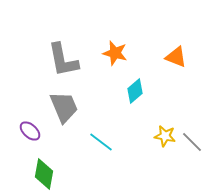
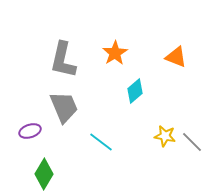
orange star: rotated 25 degrees clockwise
gray L-shape: rotated 24 degrees clockwise
purple ellipse: rotated 60 degrees counterclockwise
green diamond: rotated 20 degrees clockwise
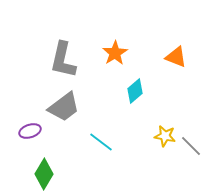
gray trapezoid: rotated 76 degrees clockwise
gray line: moved 1 px left, 4 px down
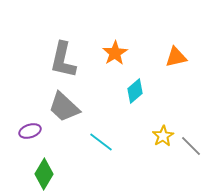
orange triangle: rotated 35 degrees counterclockwise
gray trapezoid: rotated 80 degrees clockwise
yellow star: moved 2 px left; rotated 30 degrees clockwise
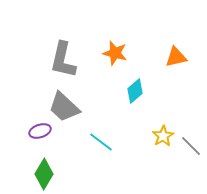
orange star: rotated 25 degrees counterclockwise
purple ellipse: moved 10 px right
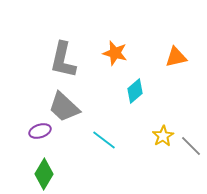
cyan line: moved 3 px right, 2 px up
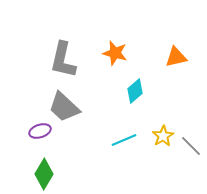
cyan line: moved 20 px right; rotated 60 degrees counterclockwise
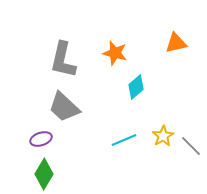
orange triangle: moved 14 px up
cyan diamond: moved 1 px right, 4 px up
purple ellipse: moved 1 px right, 8 px down
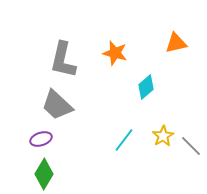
cyan diamond: moved 10 px right
gray trapezoid: moved 7 px left, 2 px up
cyan line: rotated 30 degrees counterclockwise
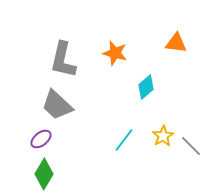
orange triangle: rotated 20 degrees clockwise
purple ellipse: rotated 20 degrees counterclockwise
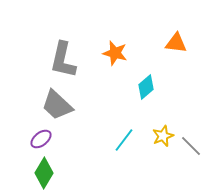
yellow star: rotated 10 degrees clockwise
green diamond: moved 1 px up
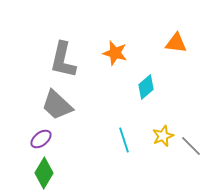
cyan line: rotated 55 degrees counterclockwise
